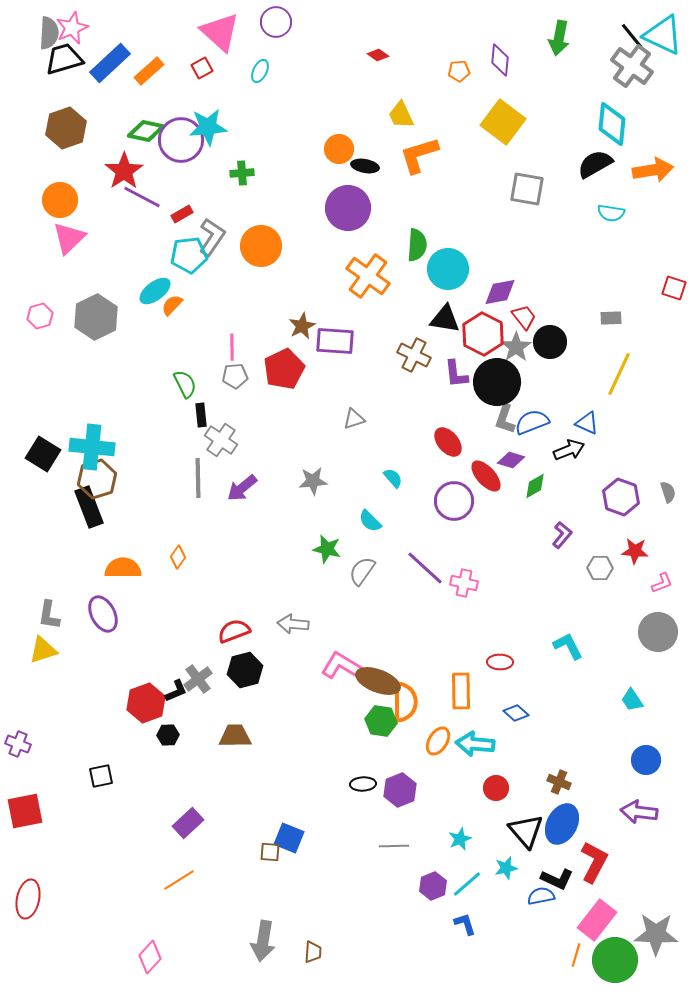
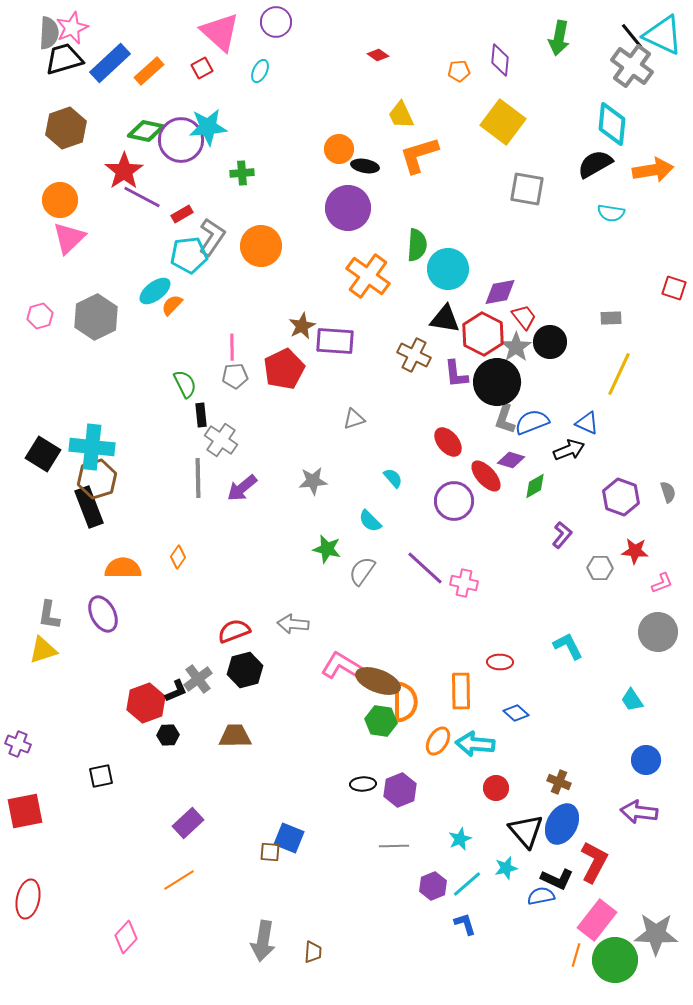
pink diamond at (150, 957): moved 24 px left, 20 px up
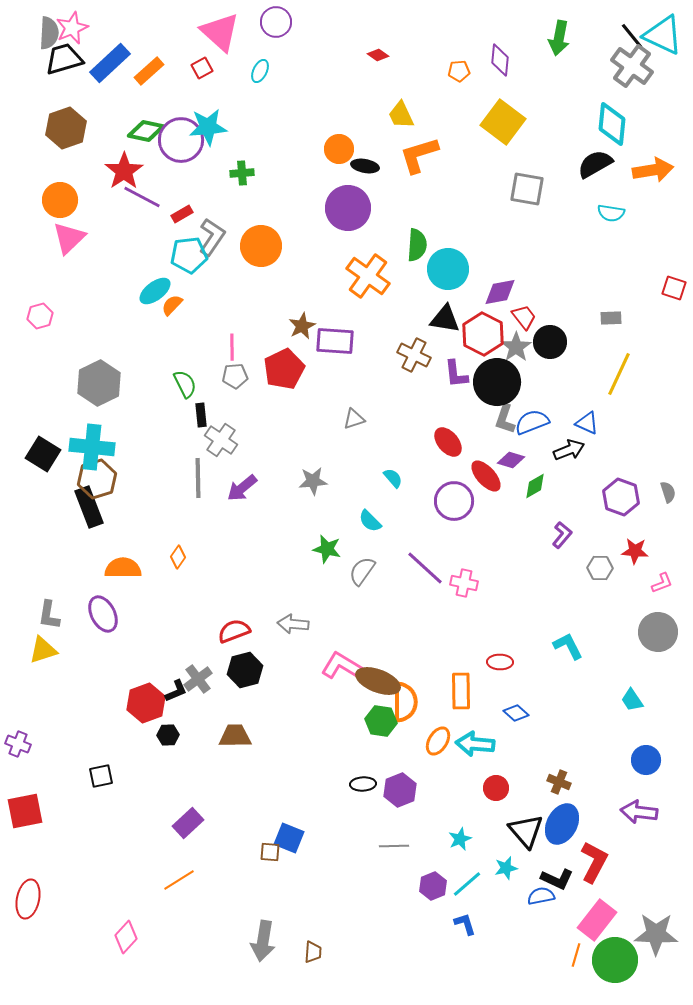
gray hexagon at (96, 317): moved 3 px right, 66 px down
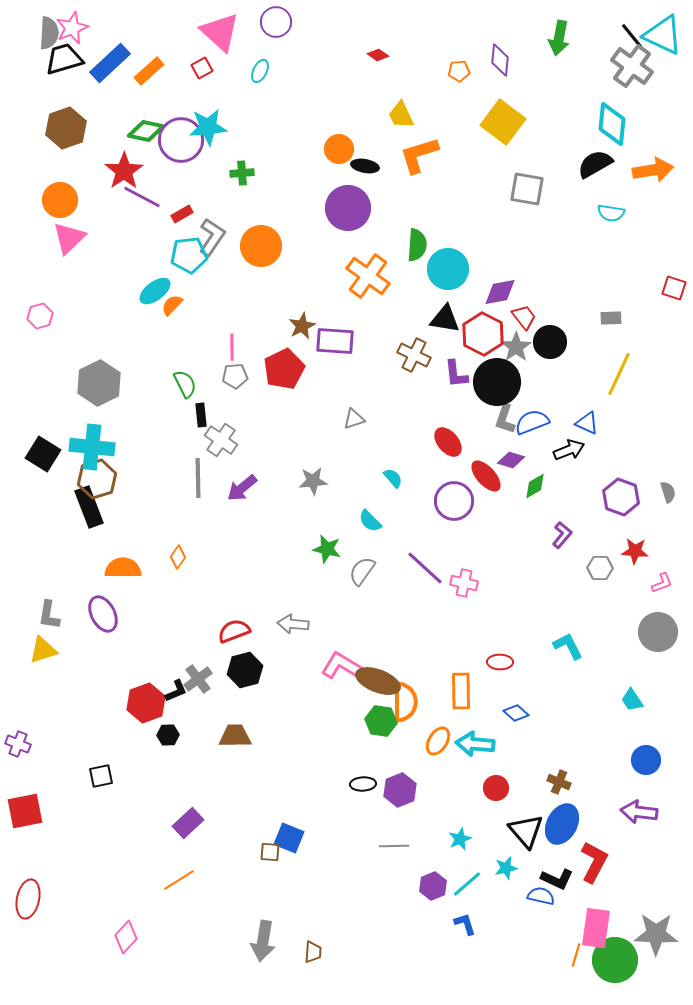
blue semicircle at (541, 896): rotated 24 degrees clockwise
pink rectangle at (597, 920): moved 1 px left, 8 px down; rotated 30 degrees counterclockwise
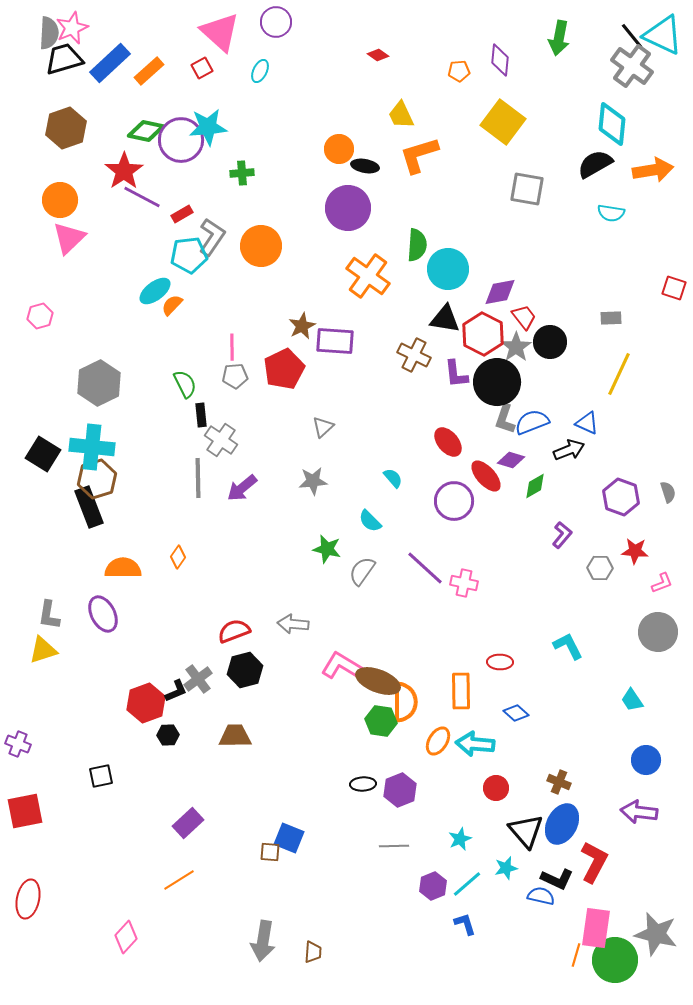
gray triangle at (354, 419): moved 31 px left, 8 px down; rotated 25 degrees counterclockwise
gray star at (656, 934): rotated 12 degrees clockwise
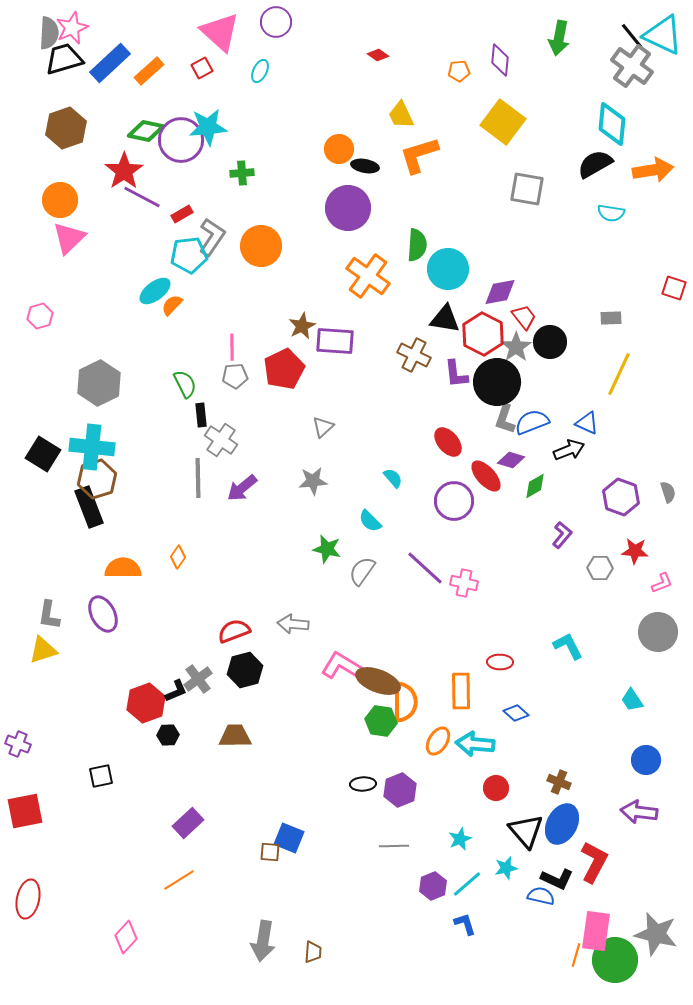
pink rectangle at (596, 928): moved 3 px down
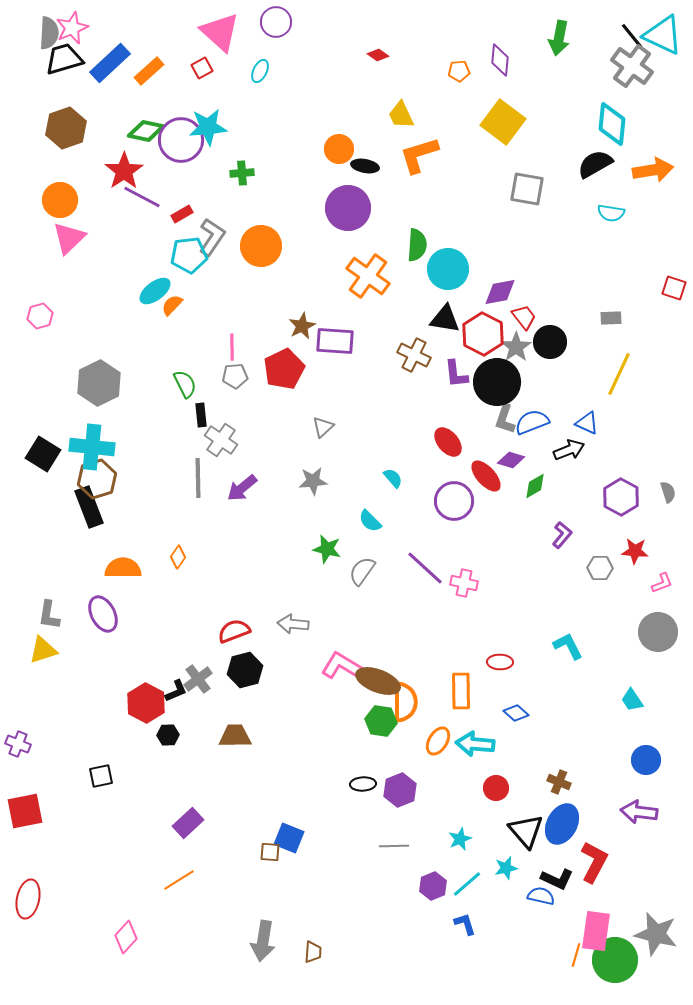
purple hexagon at (621, 497): rotated 9 degrees clockwise
red hexagon at (146, 703): rotated 12 degrees counterclockwise
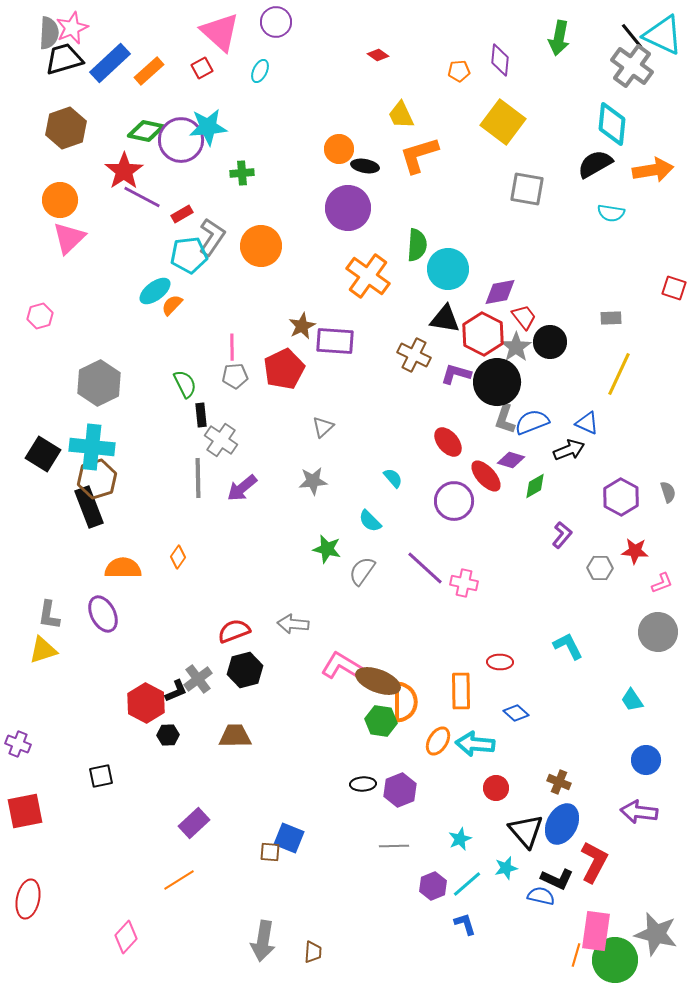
purple L-shape at (456, 374): rotated 112 degrees clockwise
purple rectangle at (188, 823): moved 6 px right
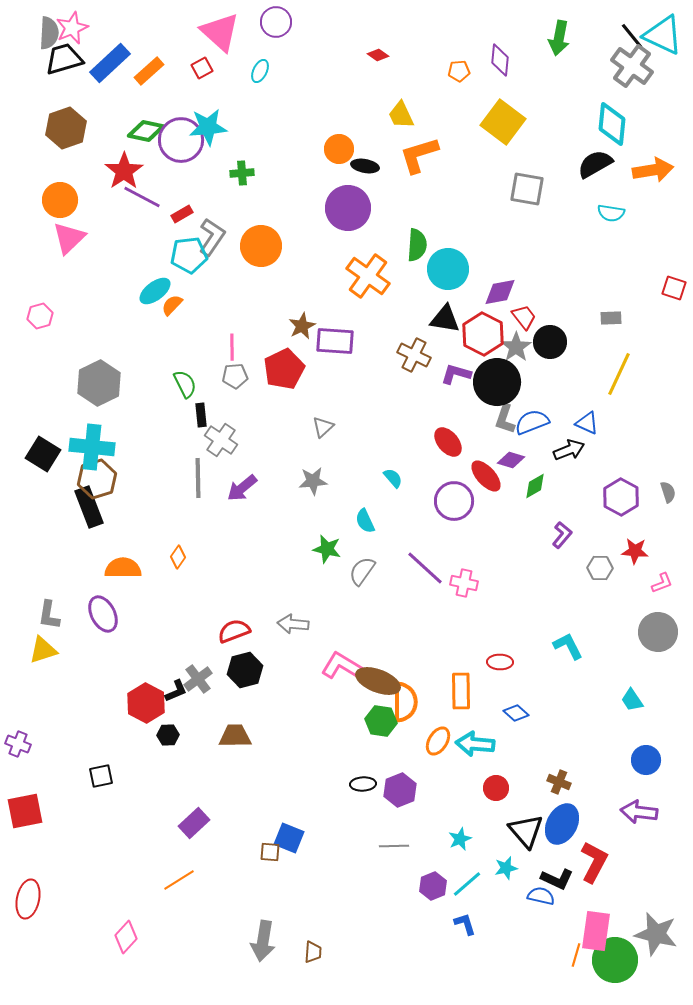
cyan semicircle at (370, 521): moved 5 px left; rotated 20 degrees clockwise
